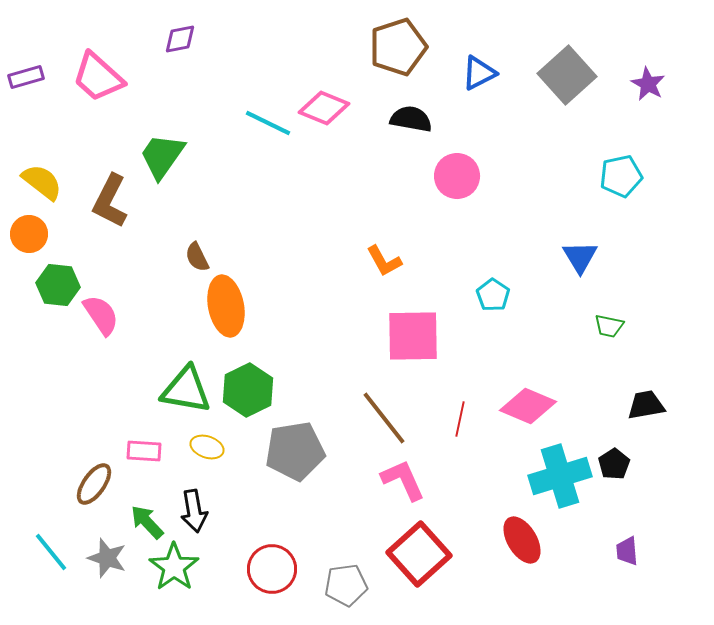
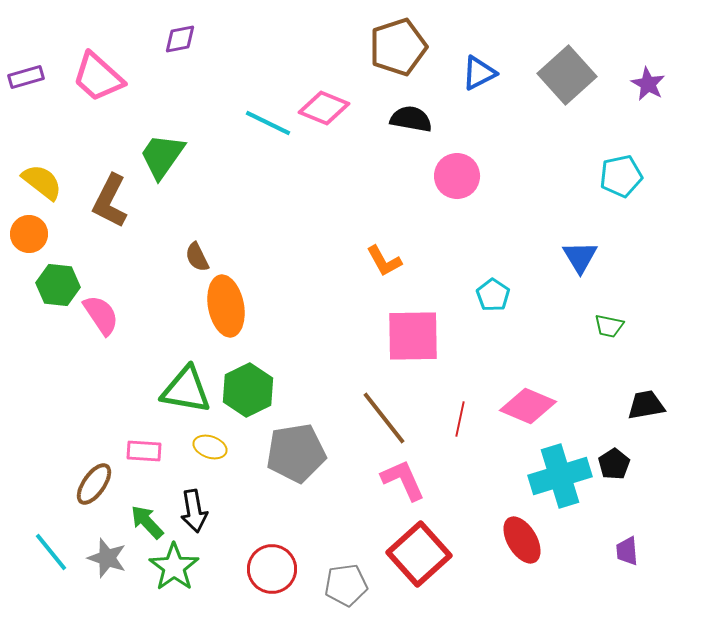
yellow ellipse at (207, 447): moved 3 px right
gray pentagon at (295, 451): moved 1 px right, 2 px down
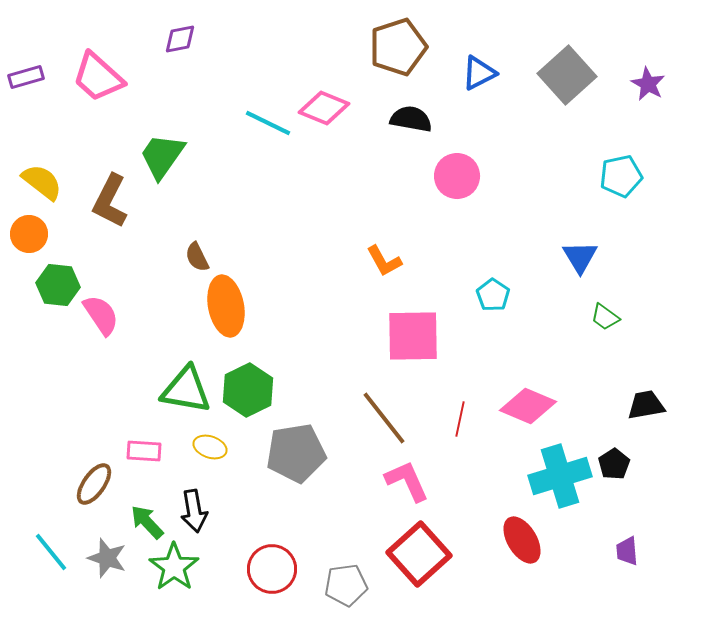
green trapezoid at (609, 326): moved 4 px left, 9 px up; rotated 24 degrees clockwise
pink L-shape at (403, 480): moved 4 px right, 1 px down
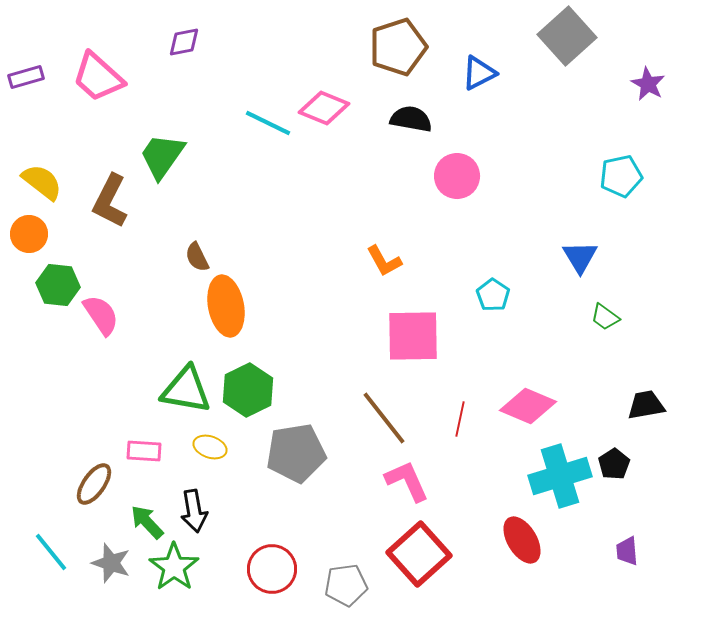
purple diamond at (180, 39): moved 4 px right, 3 px down
gray square at (567, 75): moved 39 px up
gray star at (107, 558): moved 4 px right, 5 px down
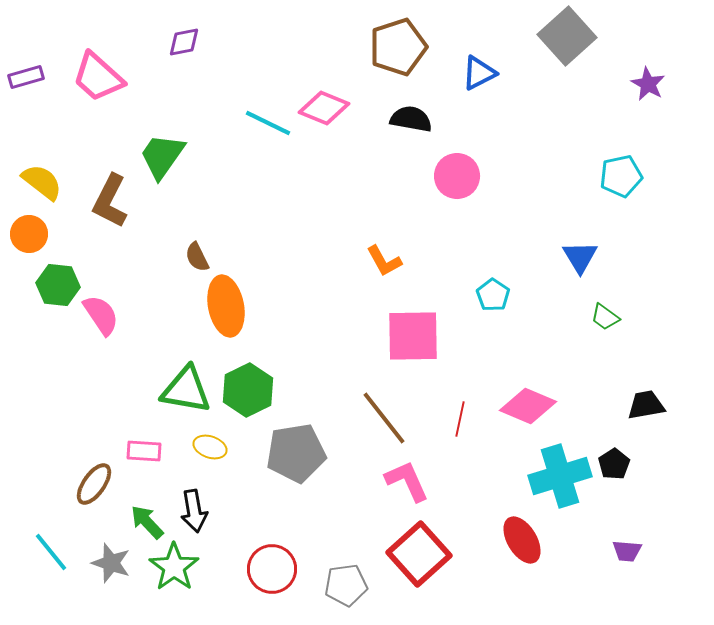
purple trapezoid at (627, 551): rotated 80 degrees counterclockwise
